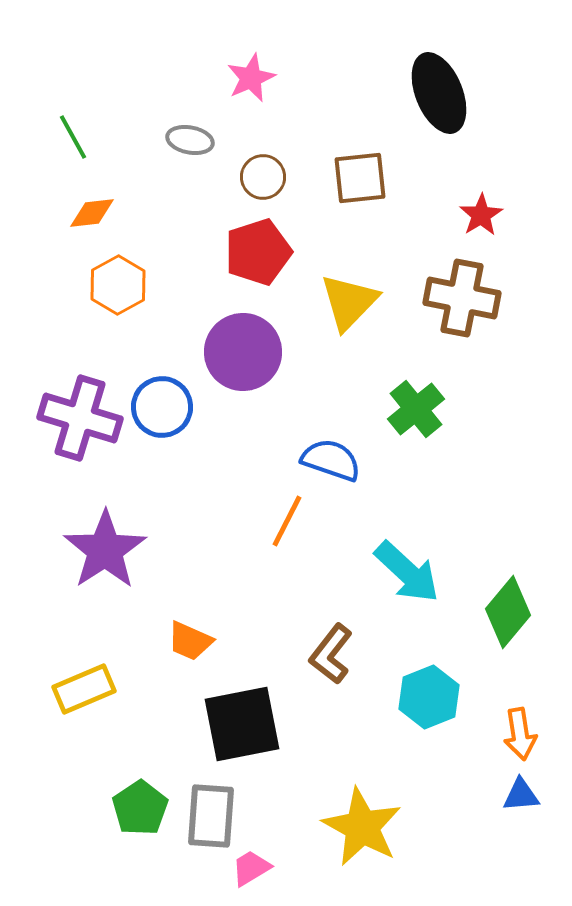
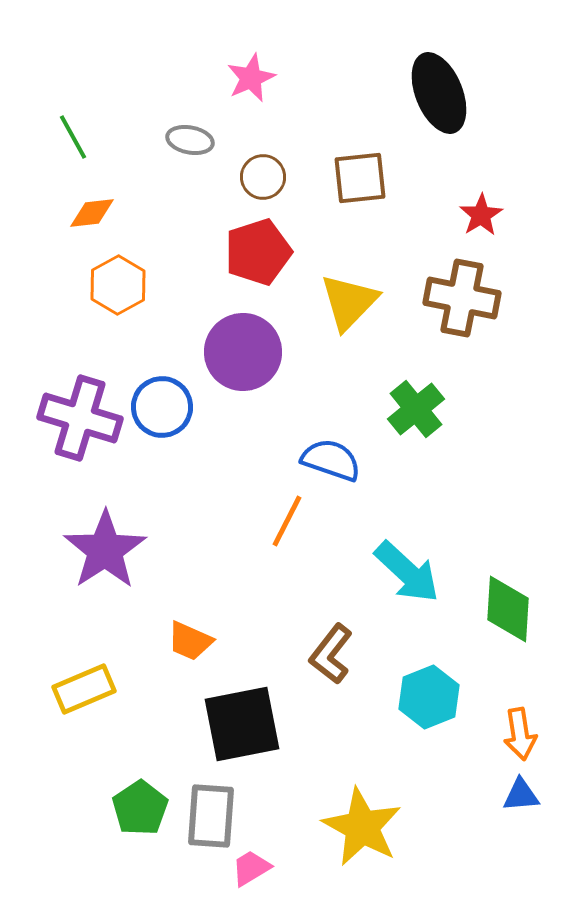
green diamond: moved 3 px up; rotated 36 degrees counterclockwise
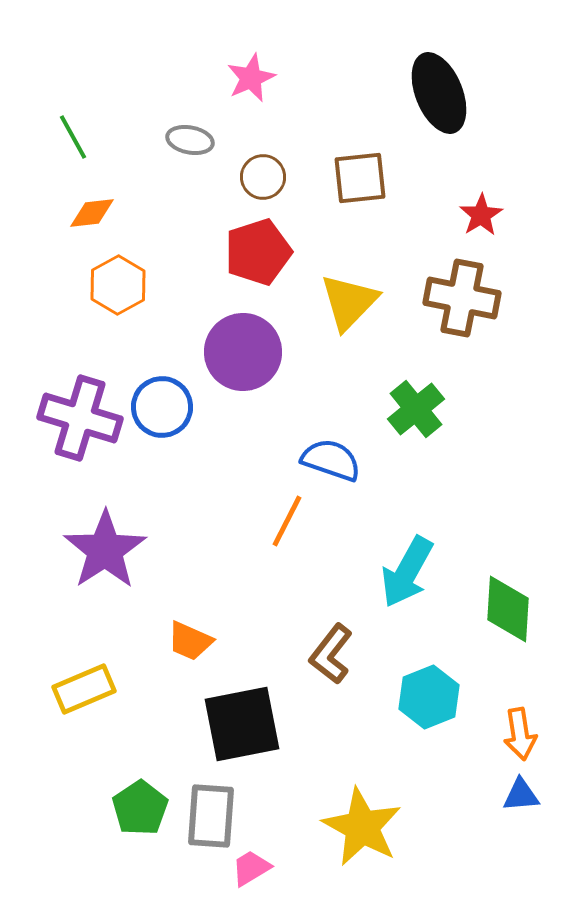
cyan arrow: rotated 76 degrees clockwise
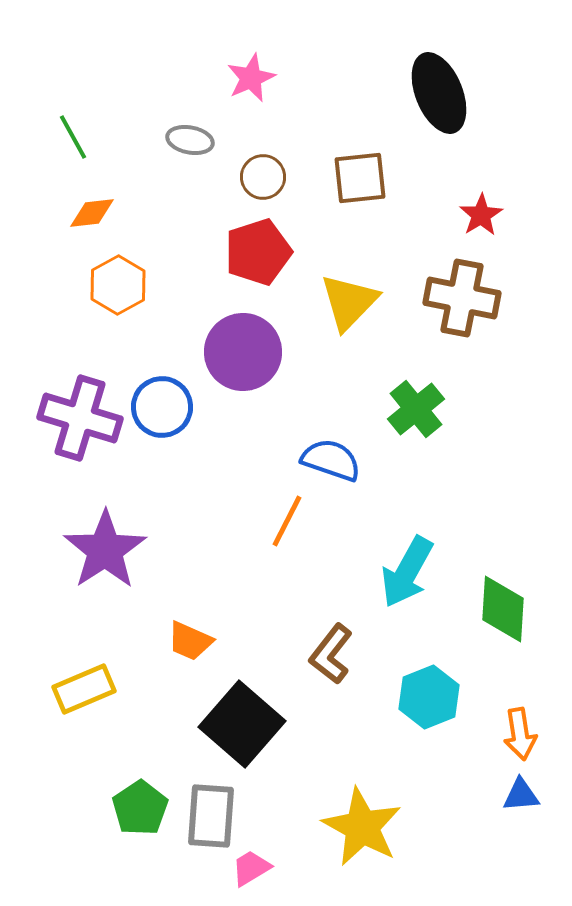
green diamond: moved 5 px left
black square: rotated 38 degrees counterclockwise
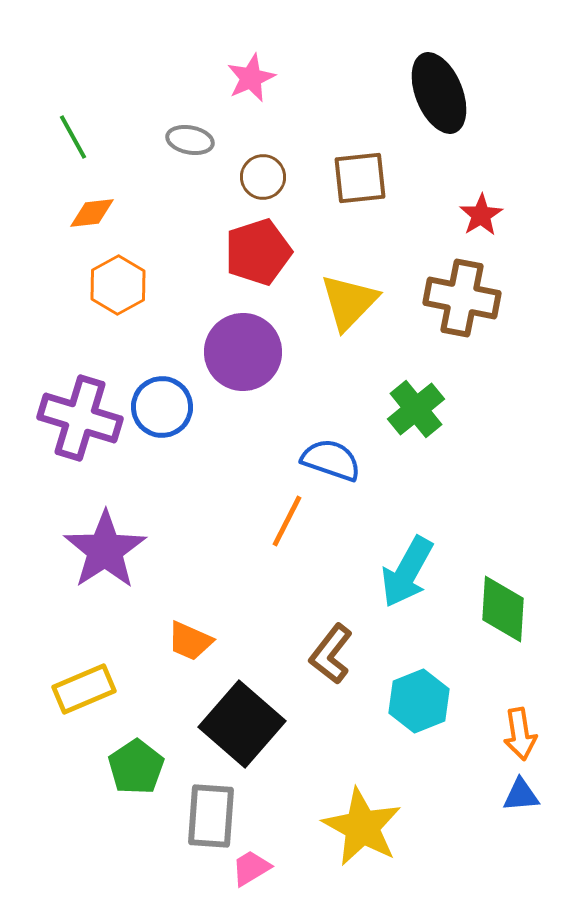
cyan hexagon: moved 10 px left, 4 px down
green pentagon: moved 4 px left, 41 px up
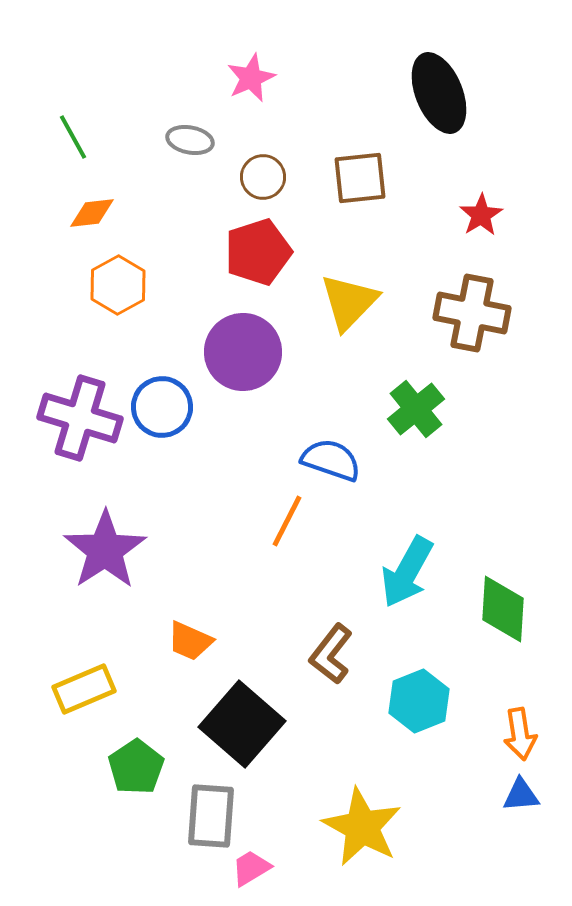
brown cross: moved 10 px right, 15 px down
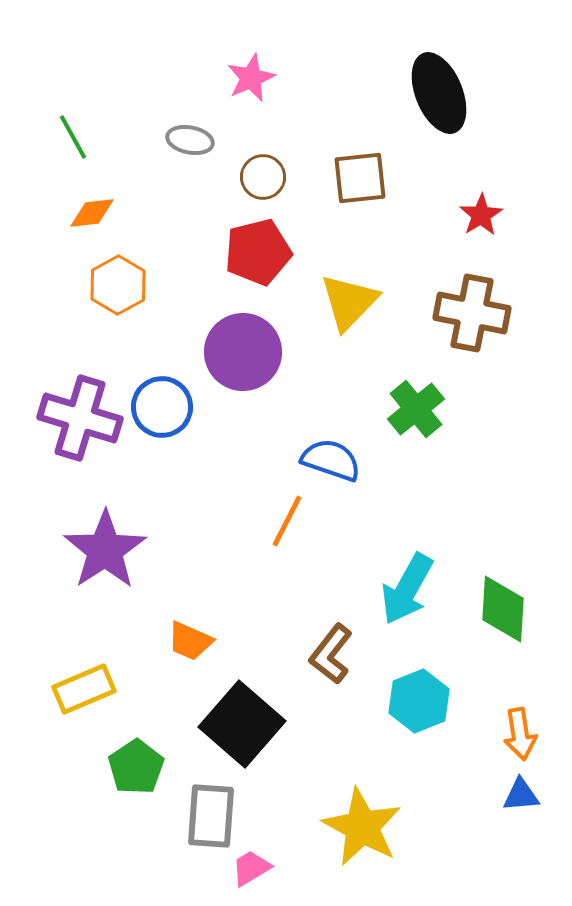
red pentagon: rotated 4 degrees clockwise
cyan arrow: moved 17 px down
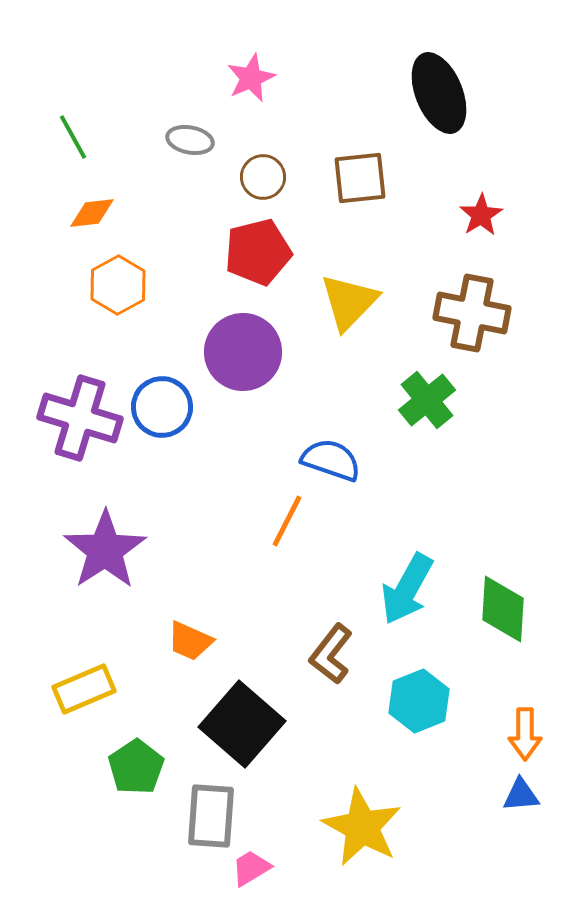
green cross: moved 11 px right, 9 px up
orange arrow: moved 5 px right; rotated 9 degrees clockwise
